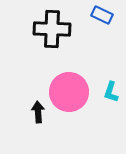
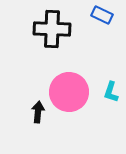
black arrow: rotated 10 degrees clockwise
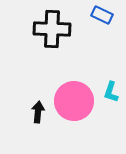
pink circle: moved 5 px right, 9 px down
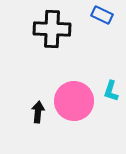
cyan L-shape: moved 1 px up
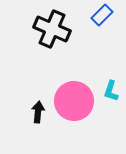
blue rectangle: rotated 70 degrees counterclockwise
black cross: rotated 21 degrees clockwise
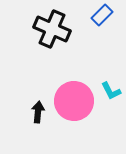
cyan L-shape: rotated 45 degrees counterclockwise
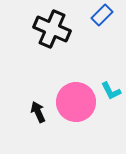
pink circle: moved 2 px right, 1 px down
black arrow: rotated 30 degrees counterclockwise
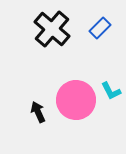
blue rectangle: moved 2 px left, 13 px down
black cross: rotated 18 degrees clockwise
pink circle: moved 2 px up
